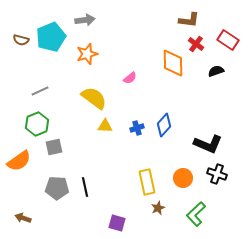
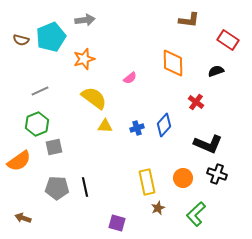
red cross: moved 58 px down
orange star: moved 3 px left, 5 px down
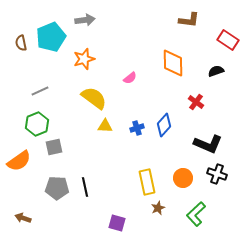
brown semicircle: moved 3 px down; rotated 63 degrees clockwise
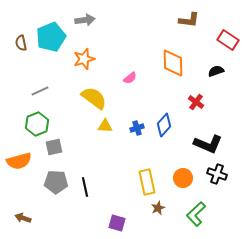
orange semicircle: rotated 20 degrees clockwise
gray pentagon: moved 1 px left, 6 px up
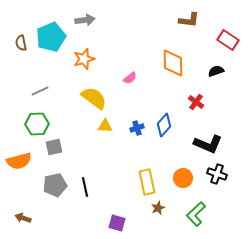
green hexagon: rotated 20 degrees clockwise
gray pentagon: moved 1 px left, 3 px down; rotated 15 degrees counterclockwise
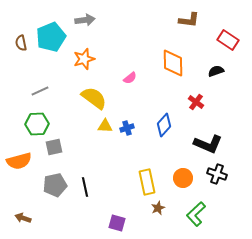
blue cross: moved 10 px left
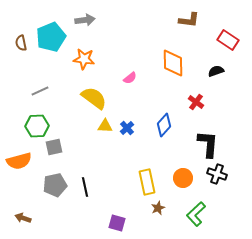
orange star: rotated 25 degrees clockwise
green hexagon: moved 2 px down
blue cross: rotated 24 degrees counterclockwise
black L-shape: rotated 108 degrees counterclockwise
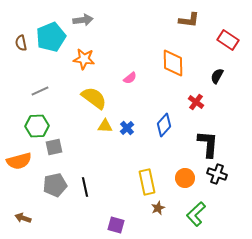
gray arrow: moved 2 px left
black semicircle: moved 1 px right, 5 px down; rotated 42 degrees counterclockwise
orange circle: moved 2 px right
purple square: moved 1 px left, 2 px down
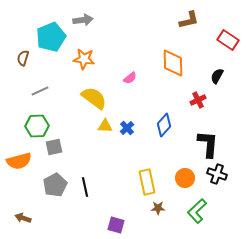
brown L-shape: rotated 20 degrees counterclockwise
brown semicircle: moved 2 px right, 15 px down; rotated 28 degrees clockwise
red cross: moved 2 px right, 2 px up; rotated 28 degrees clockwise
gray pentagon: rotated 15 degrees counterclockwise
brown star: rotated 24 degrees clockwise
green L-shape: moved 1 px right, 3 px up
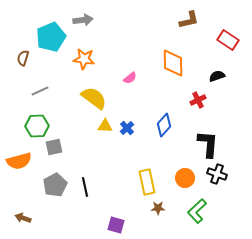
black semicircle: rotated 42 degrees clockwise
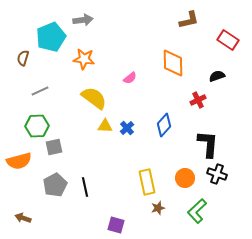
brown star: rotated 16 degrees counterclockwise
